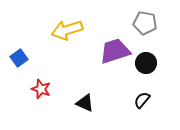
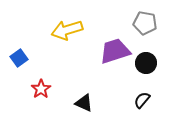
red star: rotated 18 degrees clockwise
black triangle: moved 1 px left
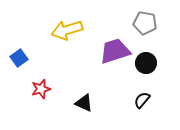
red star: rotated 18 degrees clockwise
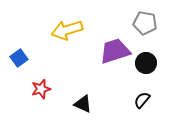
black triangle: moved 1 px left, 1 px down
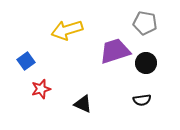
blue square: moved 7 px right, 3 px down
black semicircle: rotated 138 degrees counterclockwise
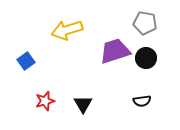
black circle: moved 5 px up
red star: moved 4 px right, 12 px down
black semicircle: moved 1 px down
black triangle: rotated 36 degrees clockwise
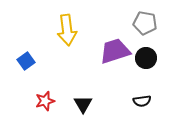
yellow arrow: rotated 80 degrees counterclockwise
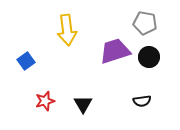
black circle: moved 3 px right, 1 px up
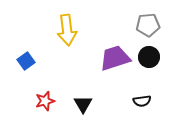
gray pentagon: moved 3 px right, 2 px down; rotated 15 degrees counterclockwise
purple trapezoid: moved 7 px down
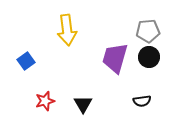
gray pentagon: moved 6 px down
purple trapezoid: rotated 56 degrees counterclockwise
